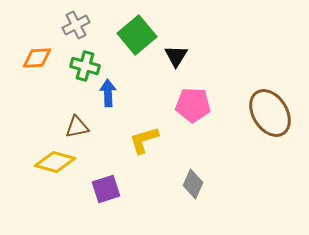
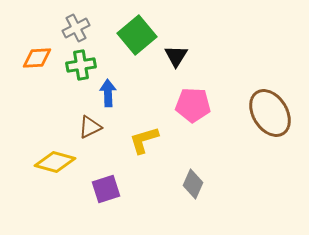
gray cross: moved 3 px down
green cross: moved 4 px left, 1 px up; rotated 24 degrees counterclockwise
brown triangle: moved 13 px right; rotated 15 degrees counterclockwise
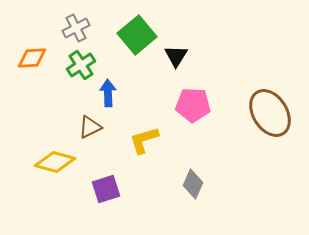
orange diamond: moved 5 px left
green cross: rotated 24 degrees counterclockwise
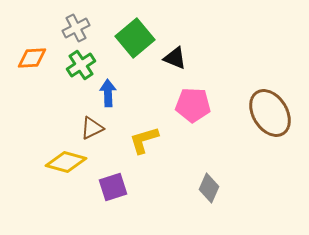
green square: moved 2 px left, 3 px down
black triangle: moved 1 px left, 2 px down; rotated 40 degrees counterclockwise
brown triangle: moved 2 px right, 1 px down
yellow diamond: moved 11 px right
gray diamond: moved 16 px right, 4 px down
purple square: moved 7 px right, 2 px up
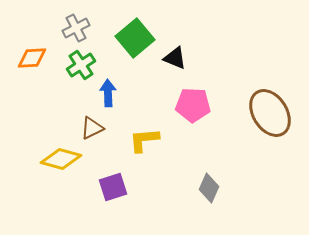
yellow L-shape: rotated 12 degrees clockwise
yellow diamond: moved 5 px left, 3 px up
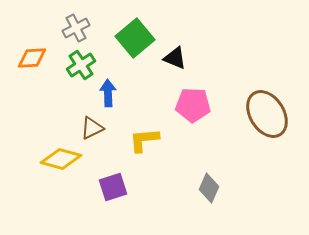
brown ellipse: moved 3 px left, 1 px down
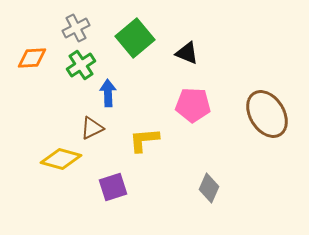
black triangle: moved 12 px right, 5 px up
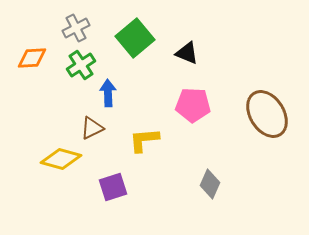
gray diamond: moved 1 px right, 4 px up
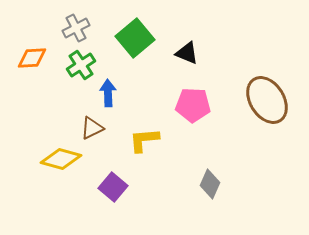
brown ellipse: moved 14 px up
purple square: rotated 32 degrees counterclockwise
